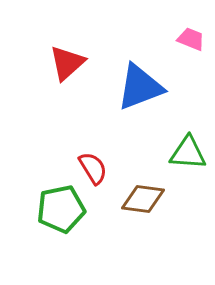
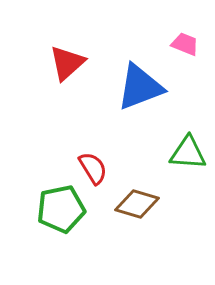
pink trapezoid: moved 6 px left, 5 px down
brown diamond: moved 6 px left, 5 px down; rotated 9 degrees clockwise
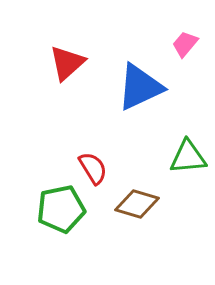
pink trapezoid: rotated 72 degrees counterclockwise
blue triangle: rotated 4 degrees counterclockwise
green triangle: moved 4 px down; rotated 9 degrees counterclockwise
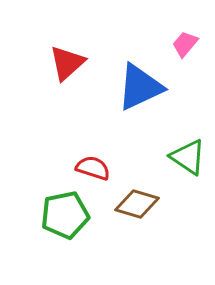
green triangle: rotated 39 degrees clockwise
red semicircle: rotated 40 degrees counterclockwise
green pentagon: moved 4 px right, 6 px down
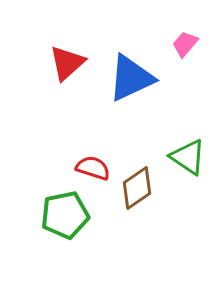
blue triangle: moved 9 px left, 9 px up
brown diamond: moved 16 px up; rotated 51 degrees counterclockwise
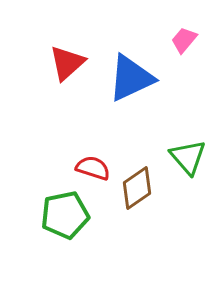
pink trapezoid: moved 1 px left, 4 px up
green triangle: rotated 15 degrees clockwise
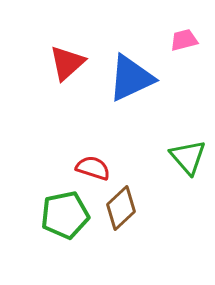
pink trapezoid: rotated 36 degrees clockwise
brown diamond: moved 16 px left, 20 px down; rotated 9 degrees counterclockwise
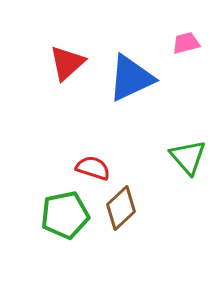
pink trapezoid: moved 2 px right, 3 px down
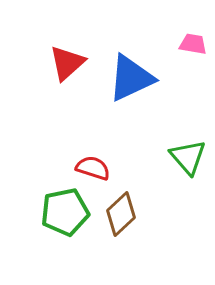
pink trapezoid: moved 7 px right, 1 px down; rotated 24 degrees clockwise
brown diamond: moved 6 px down
green pentagon: moved 3 px up
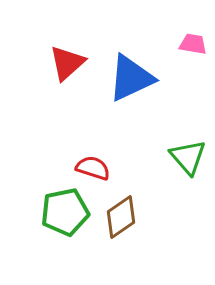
brown diamond: moved 3 px down; rotated 9 degrees clockwise
